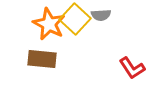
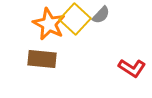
gray semicircle: rotated 42 degrees counterclockwise
red L-shape: rotated 24 degrees counterclockwise
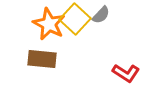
red L-shape: moved 6 px left, 5 px down
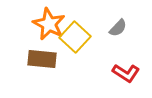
gray semicircle: moved 17 px right, 13 px down
yellow square: moved 18 px down
